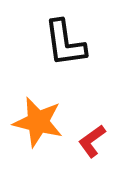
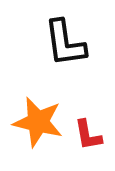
red L-shape: moved 4 px left, 6 px up; rotated 64 degrees counterclockwise
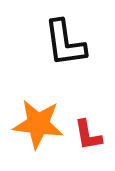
orange star: moved 2 px down; rotated 6 degrees counterclockwise
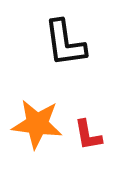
orange star: moved 1 px left
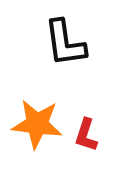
red L-shape: moved 2 px left; rotated 28 degrees clockwise
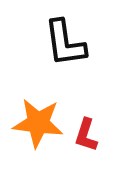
orange star: moved 1 px right, 1 px up
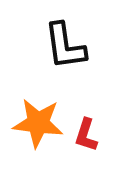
black L-shape: moved 3 px down
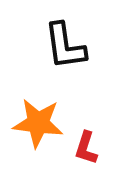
red L-shape: moved 13 px down
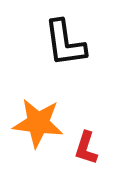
black L-shape: moved 3 px up
